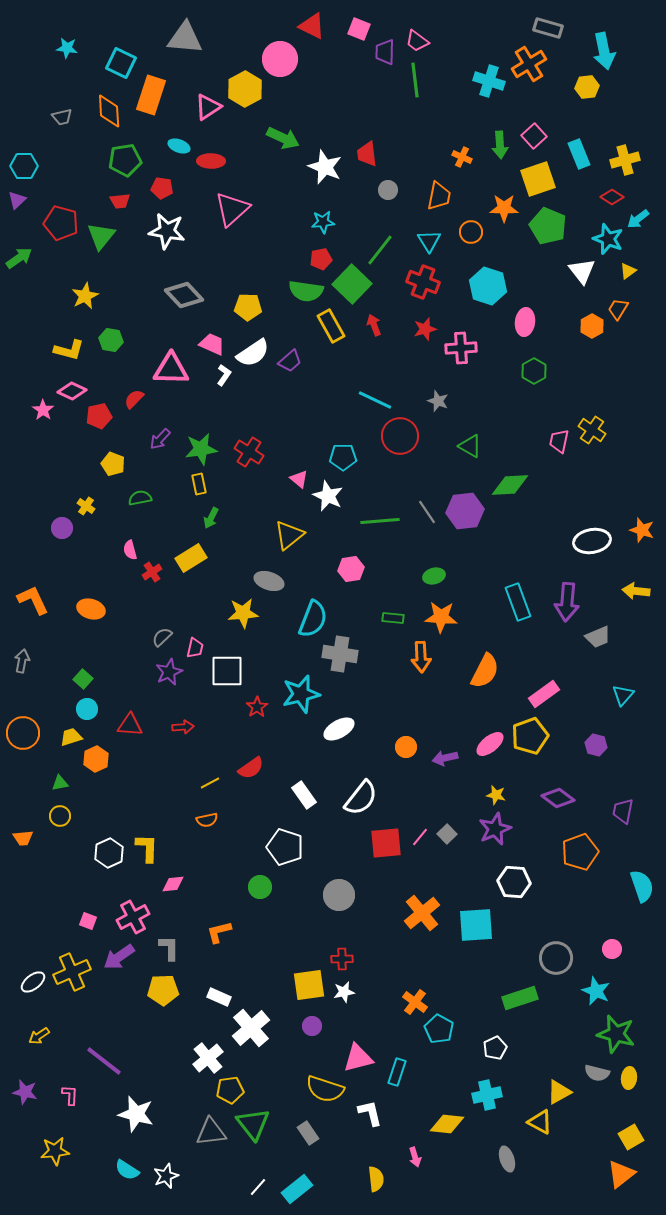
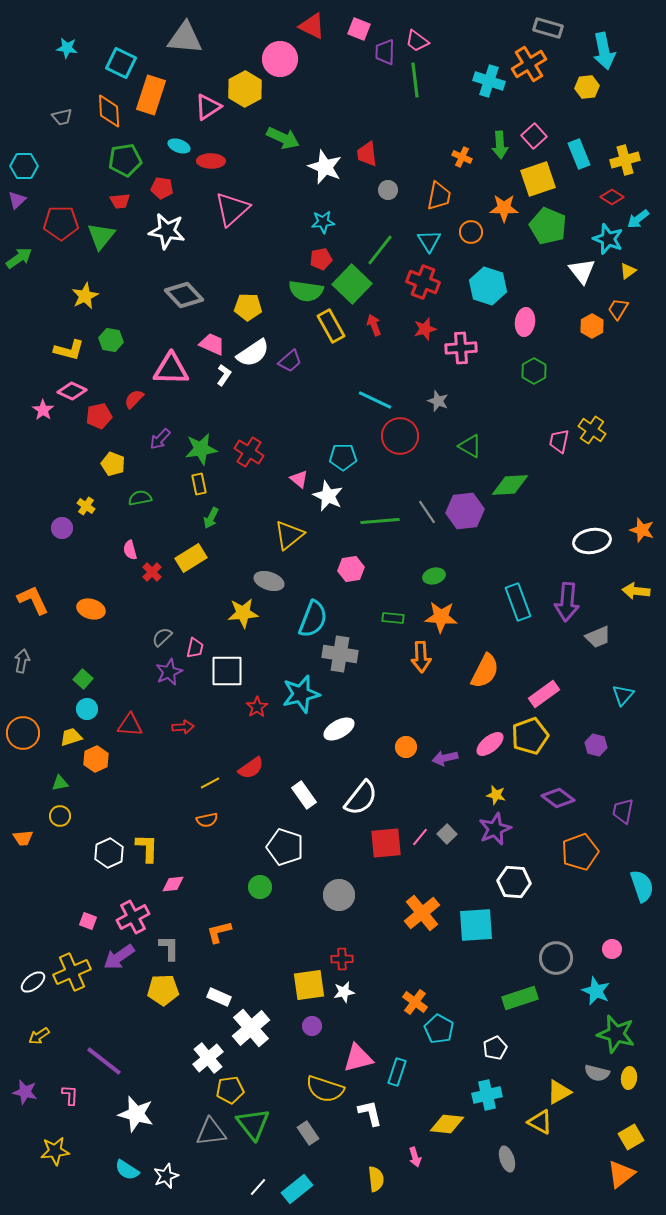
red pentagon at (61, 223): rotated 16 degrees counterclockwise
red cross at (152, 572): rotated 12 degrees counterclockwise
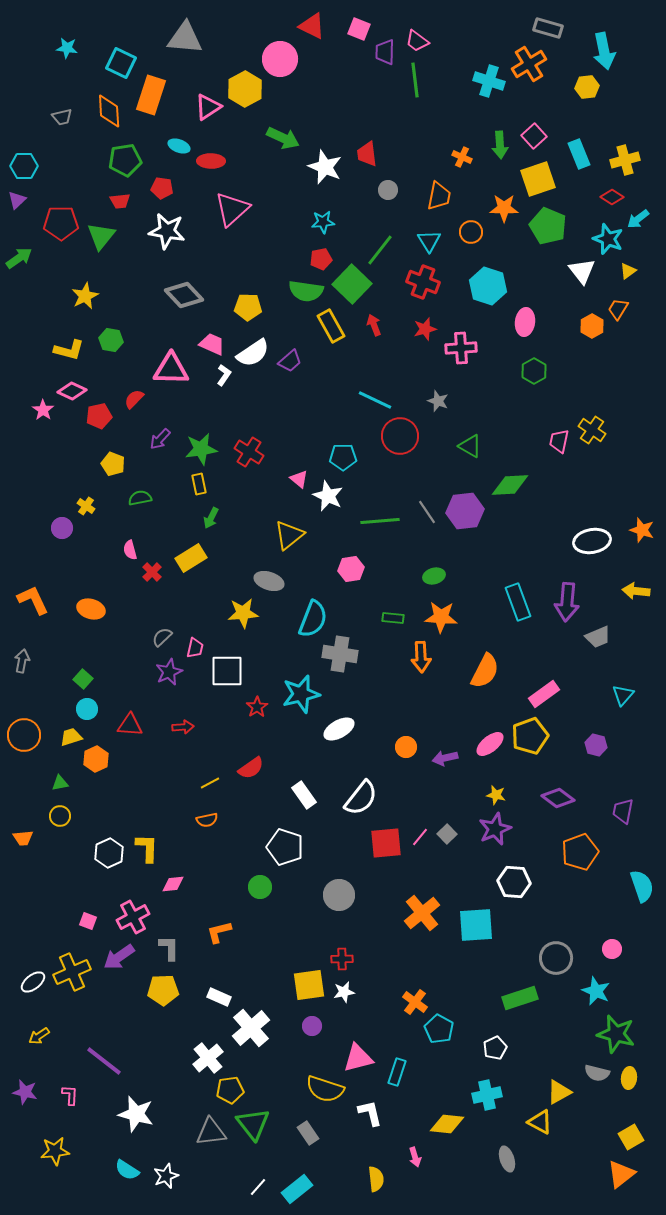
orange circle at (23, 733): moved 1 px right, 2 px down
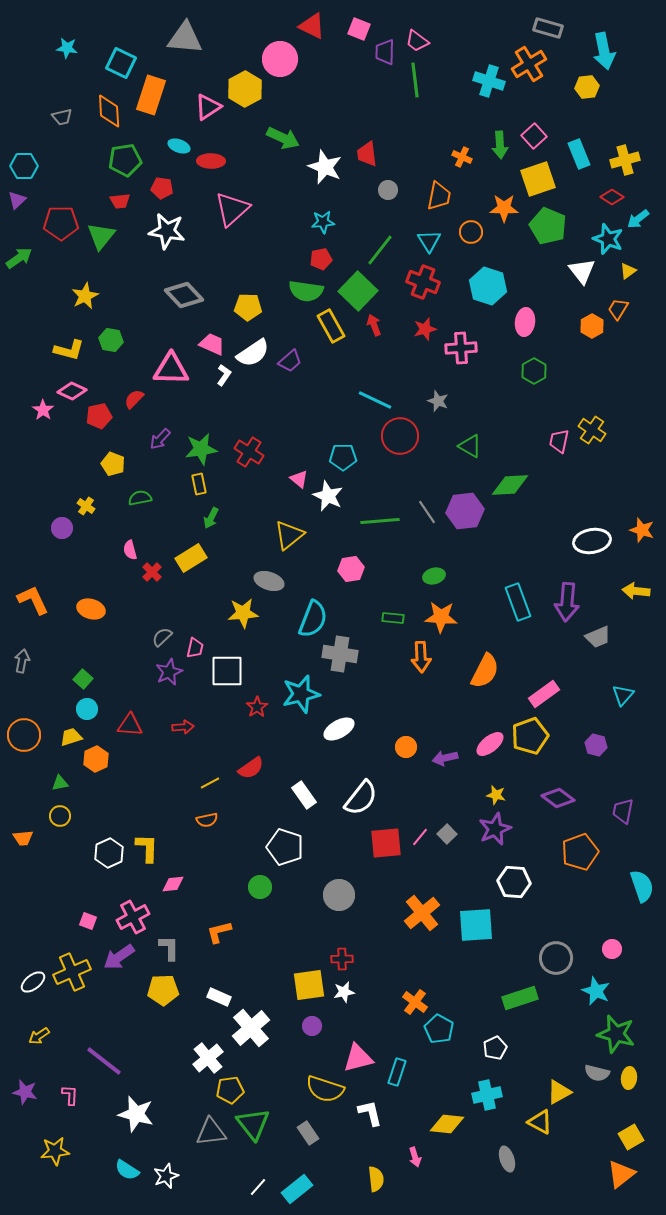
green square at (352, 284): moved 6 px right, 7 px down
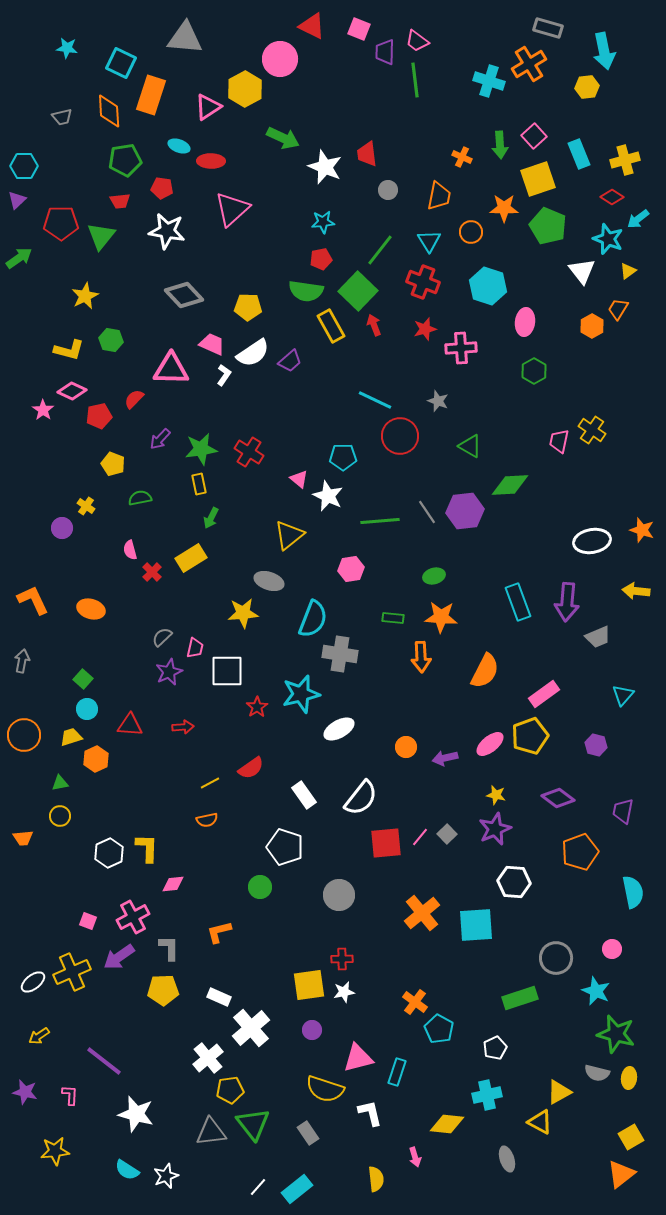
cyan semicircle at (642, 886): moved 9 px left, 6 px down; rotated 8 degrees clockwise
purple circle at (312, 1026): moved 4 px down
